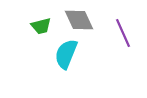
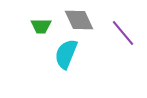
green trapezoid: rotated 15 degrees clockwise
purple line: rotated 16 degrees counterclockwise
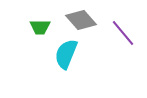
gray diamond: moved 2 px right; rotated 16 degrees counterclockwise
green trapezoid: moved 1 px left, 1 px down
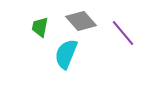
gray diamond: moved 1 px down
green trapezoid: rotated 100 degrees clockwise
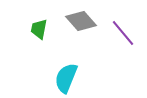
green trapezoid: moved 1 px left, 2 px down
cyan semicircle: moved 24 px down
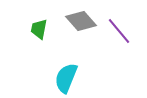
purple line: moved 4 px left, 2 px up
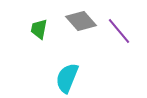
cyan semicircle: moved 1 px right
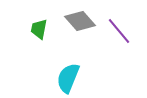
gray diamond: moved 1 px left
cyan semicircle: moved 1 px right
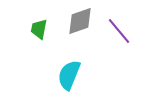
gray diamond: rotated 68 degrees counterclockwise
cyan semicircle: moved 1 px right, 3 px up
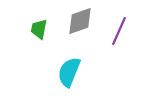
purple line: rotated 64 degrees clockwise
cyan semicircle: moved 3 px up
